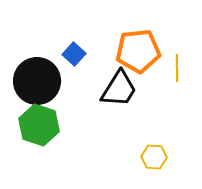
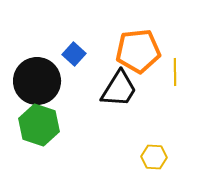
yellow line: moved 2 px left, 4 px down
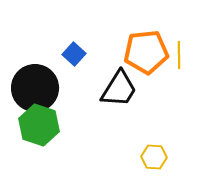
orange pentagon: moved 8 px right, 1 px down
yellow line: moved 4 px right, 17 px up
black circle: moved 2 px left, 7 px down
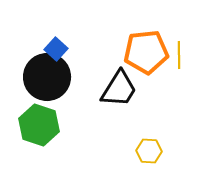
blue square: moved 18 px left, 5 px up
black circle: moved 12 px right, 11 px up
yellow hexagon: moved 5 px left, 6 px up
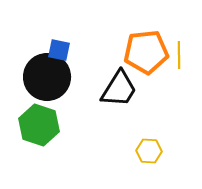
blue square: moved 3 px right, 1 px down; rotated 30 degrees counterclockwise
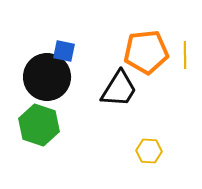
blue square: moved 5 px right, 1 px down
yellow line: moved 6 px right
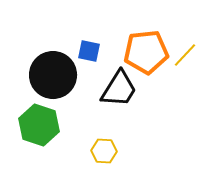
blue square: moved 25 px right
yellow line: rotated 44 degrees clockwise
black circle: moved 6 px right, 2 px up
yellow hexagon: moved 45 px left
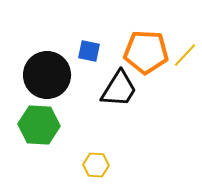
orange pentagon: rotated 9 degrees clockwise
black circle: moved 6 px left
green hexagon: rotated 15 degrees counterclockwise
yellow hexagon: moved 8 px left, 14 px down
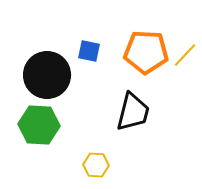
black trapezoid: moved 14 px right, 23 px down; rotated 18 degrees counterclockwise
